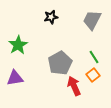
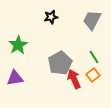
red arrow: moved 7 px up
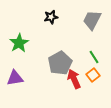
green star: moved 1 px right, 2 px up
